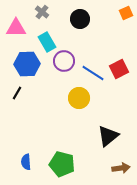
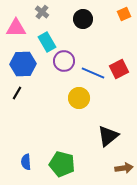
orange square: moved 2 px left, 1 px down
black circle: moved 3 px right
blue hexagon: moved 4 px left
blue line: rotated 10 degrees counterclockwise
brown arrow: moved 3 px right
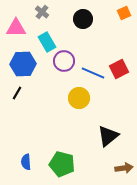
orange square: moved 1 px up
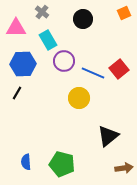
cyan rectangle: moved 1 px right, 2 px up
red square: rotated 12 degrees counterclockwise
